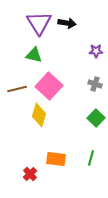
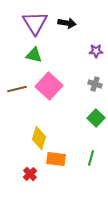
purple triangle: moved 4 px left
yellow diamond: moved 23 px down
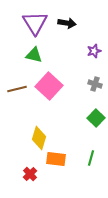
purple star: moved 2 px left; rotated 16 degrees counterclockwise
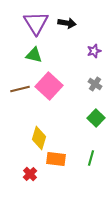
purple triangle: moved 1 px right
gray cross: rotated 16 degrees clockwise
brown line: moved 3 px right
